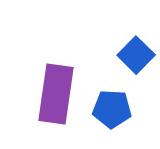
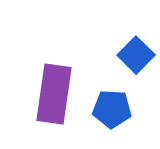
purple rectangle: moved 2 px left
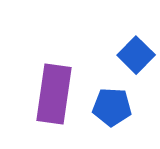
blue pentagon: moved 2 px up
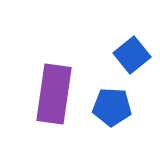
blue square: moved 4 px left; rotated 6 degrees clockwise
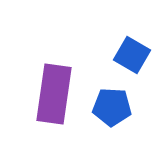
blue square: rotated 21 degrees counterclockwise
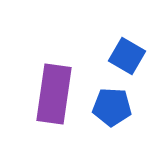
blue square: moved 5 px left, 1 px down
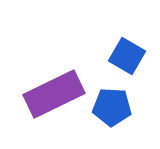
purple rectangle: rotated 56 degrees clockwise
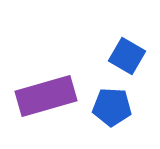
purple rectangle: moved 8 px left, 2 px down; rotated 10 degrees clockwise
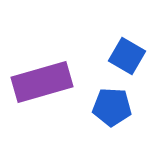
purple rectangle: moved 4 px left, 14 px up
